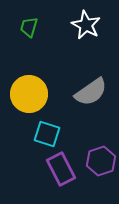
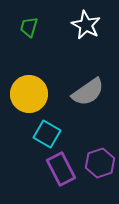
gray semicircle: moved 3 px left
cyan square: rotated 12 degrees clockwise
purple hexagon: moved 1 px left, 2 px down
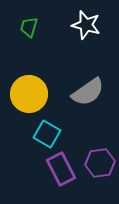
white star: rotated 12 degrees counterclockwise
purple hexagon: rotated 12 degrees clockwise
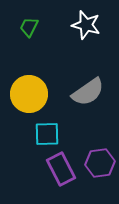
green trapezoid: rotated 10 degrees clockwise
cyan square: rotated 32 degrees counterclockwise
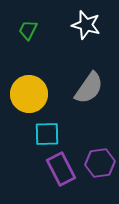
green trapezoid: moved 1 px left, 3 px down
gray semicircle: moved 1 px right, 4 px up; rotated 20 degrees counterclockwise
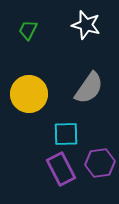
cyan square: moved 19 px right
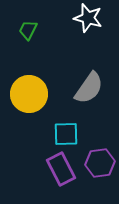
white star: moved 2 px right, 7 px up
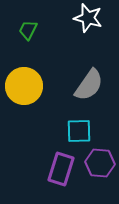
gray semicircle: moved 3 px up
yellow circle: moved 5 px left, 8 px up
cyan square: moved 13 px right, 3 px up
purple hexagon: rotated 12 degrees clockwise
purple rectangle: rotated 44 degrees clockwise
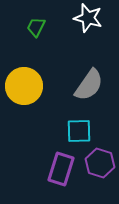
green trapezoid: moved 8 px right, 3 px up
purple hexagon: rotated 12 degrees clockwise
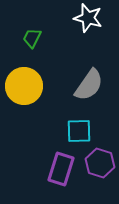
green trapezoid: moved 4 px left, 11 px down
